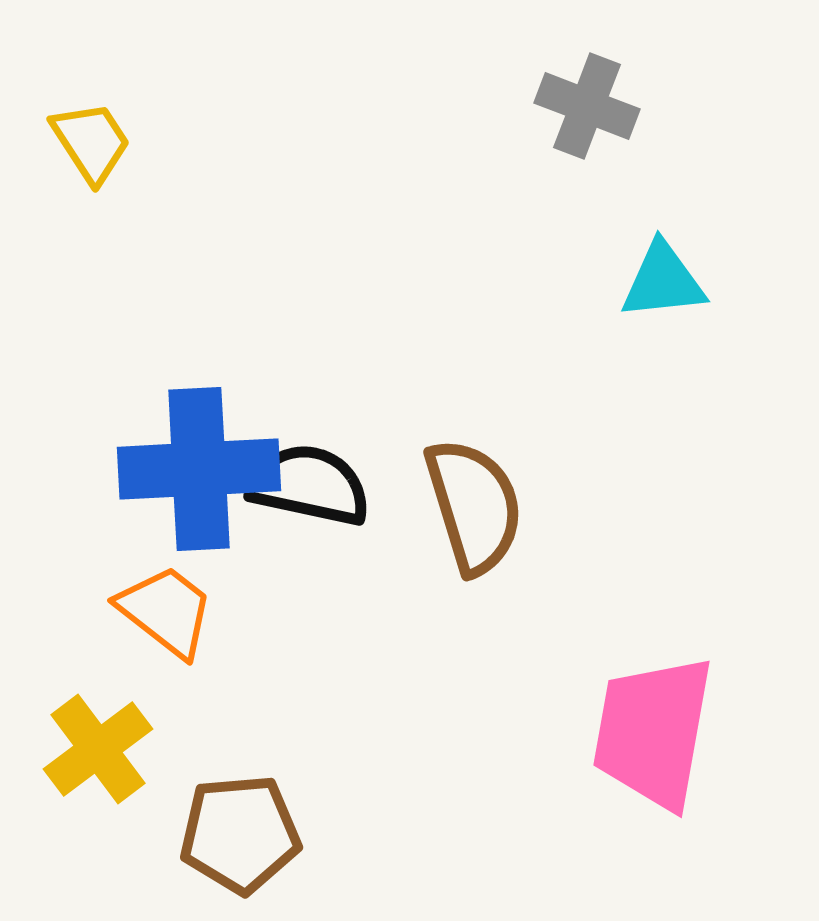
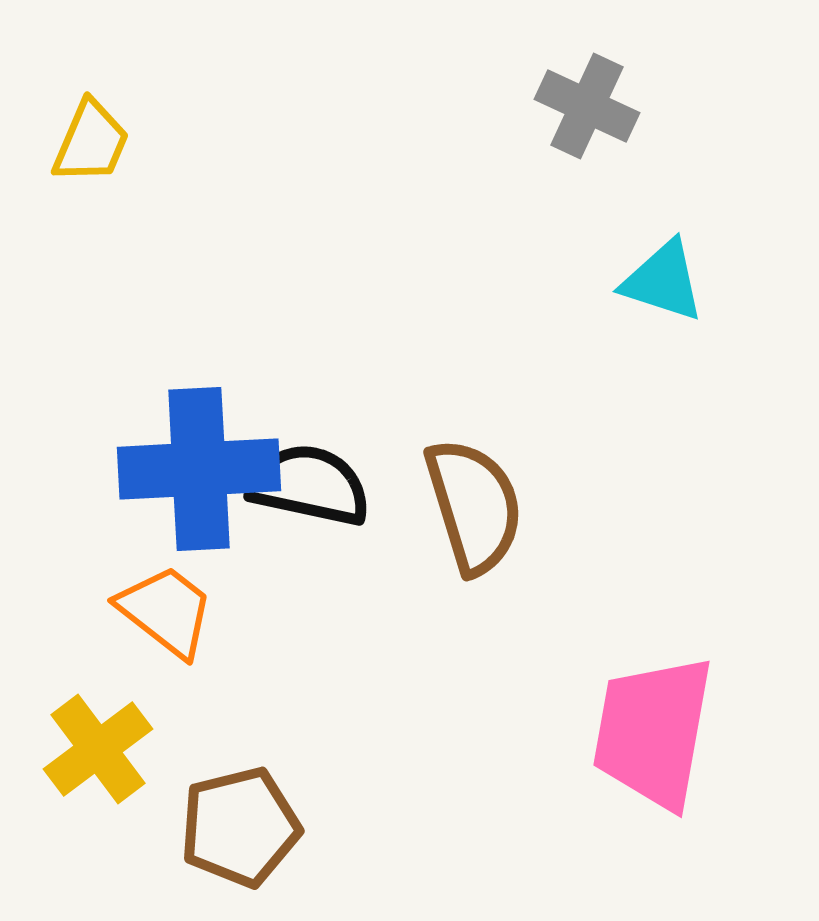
gray cross: rotated 4 degrees clockwise
yellow trapezoid: rotated 56 degrees clockwise
cyan triangle: rotated 24 degrees clockwise
brown pentagon: moved 7 px up; rotated 9 degrees counterclockwise
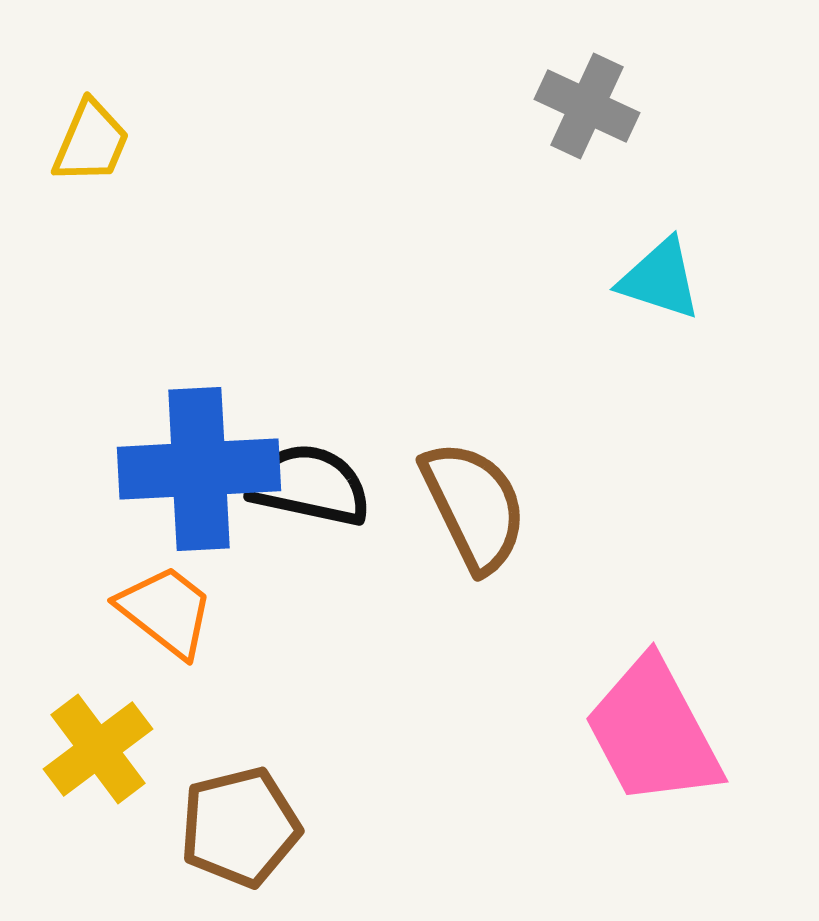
cyan triangle: moved 3 px left, 2 px up
brown semicircle: rotated 9 degrees counterclockwise
pink trapezoid: rotated 38 degrees counterclockwise
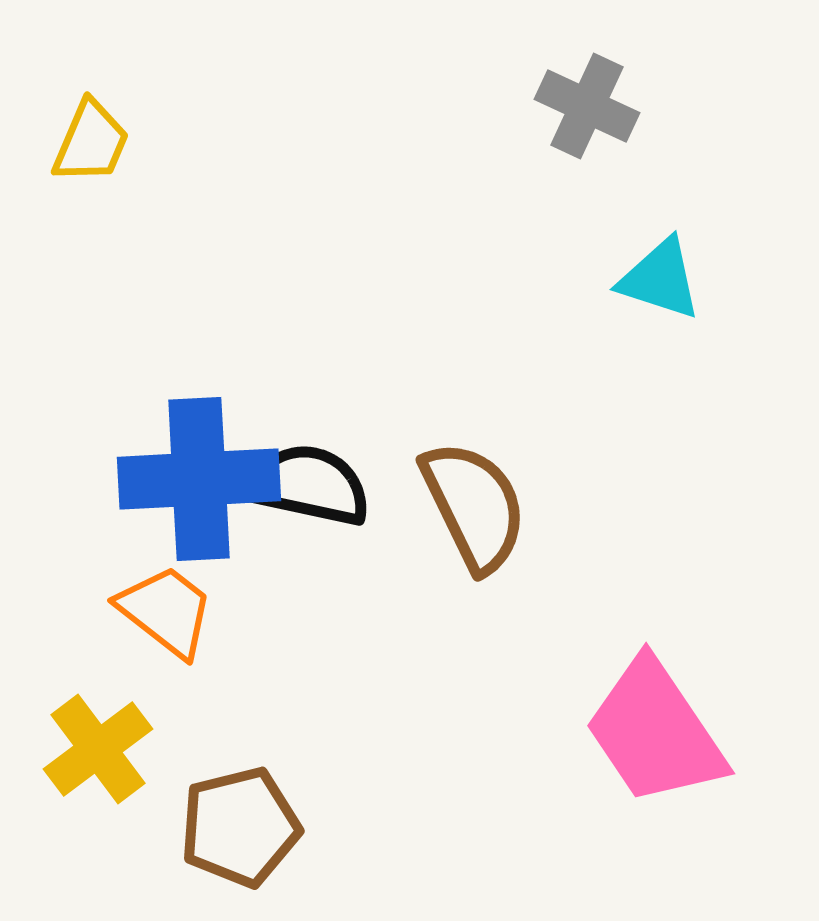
blue cross: moved 10 px down
pink trapezoid: moved 2 px right; rotated 6 degrees counterclockwise
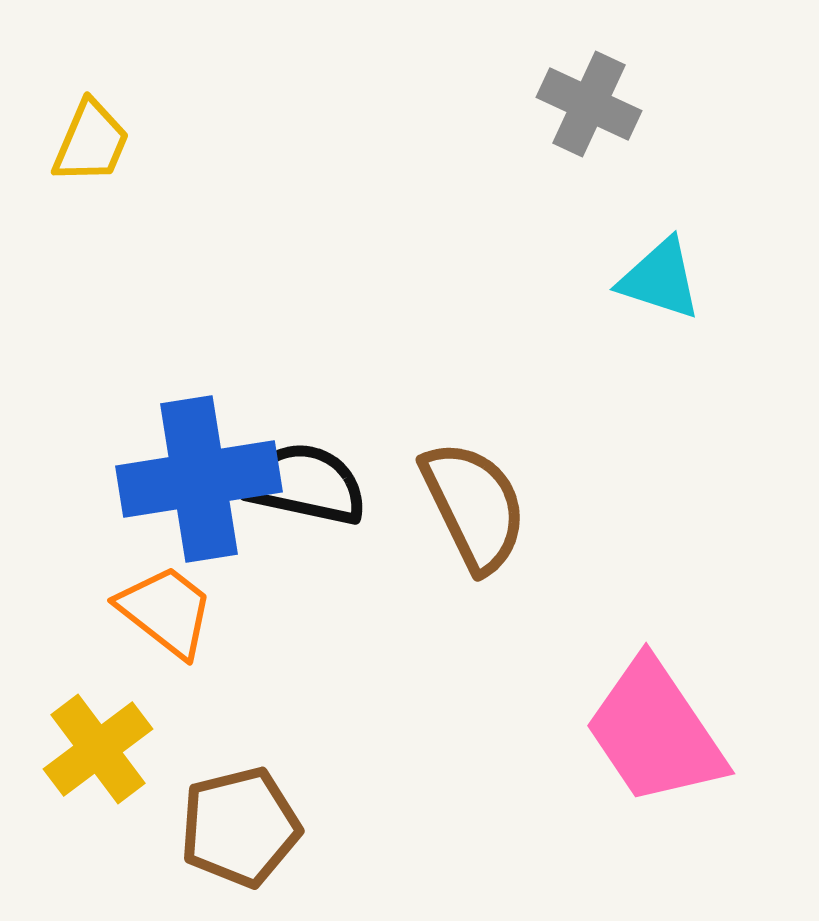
gray cross: moved 2 px right, 2 px up
blue cross: rotated 6 degrees counterclockwise
black semicircle: moved 4 px left, 1 px up
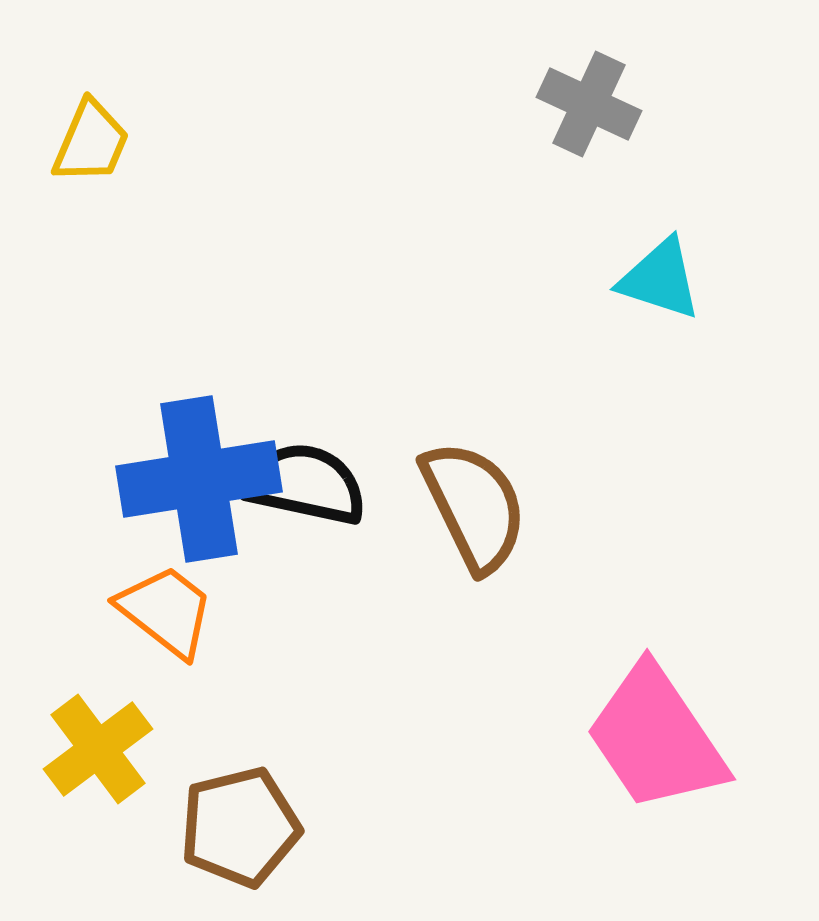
pink trapezoid: moved 1 px right, 6 px down
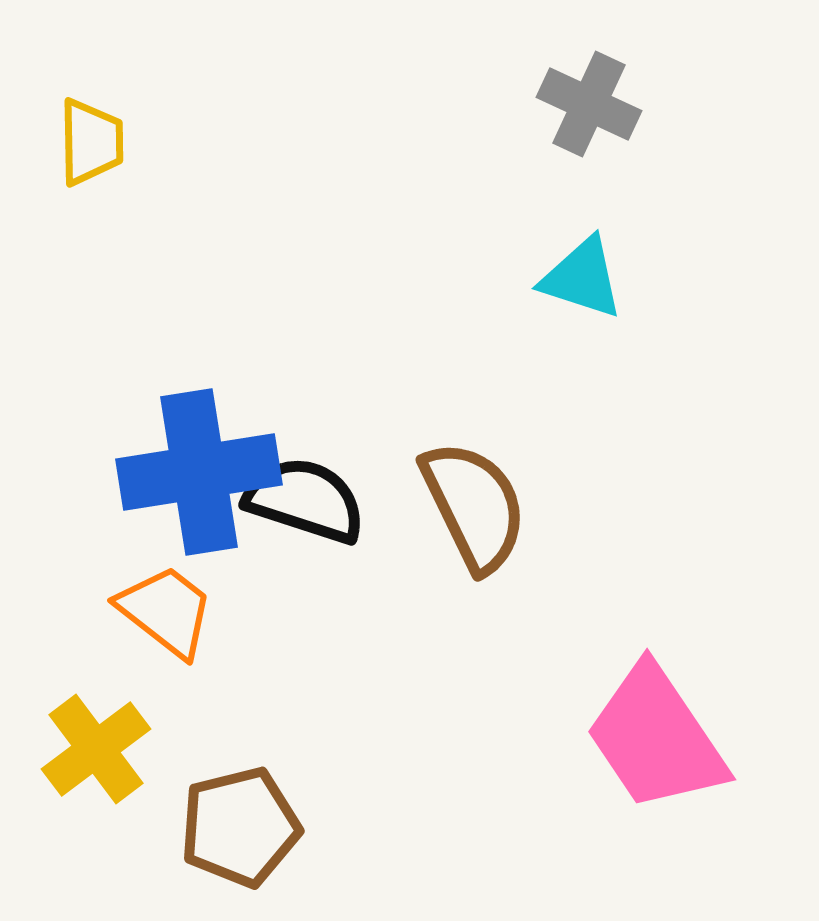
yellow trapezoid: rotated 24 degrees counterclockwise
cyan triangle: moved 78 px left, 1 px up
blue cross: moved 7 px up
black semicircle: moved 16 px down; rotated 6 degrees clockwise
yellow cross: moved 2 px left
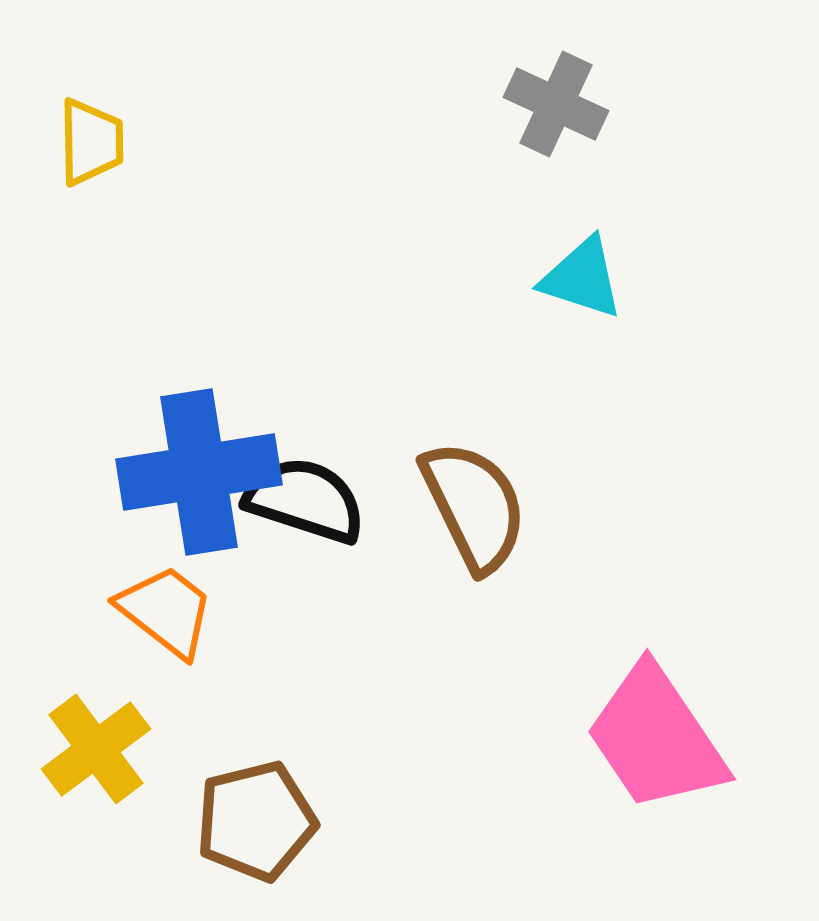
gray cross: moved 33 px left
brown pentagon: moved 16 px right, 6 px up
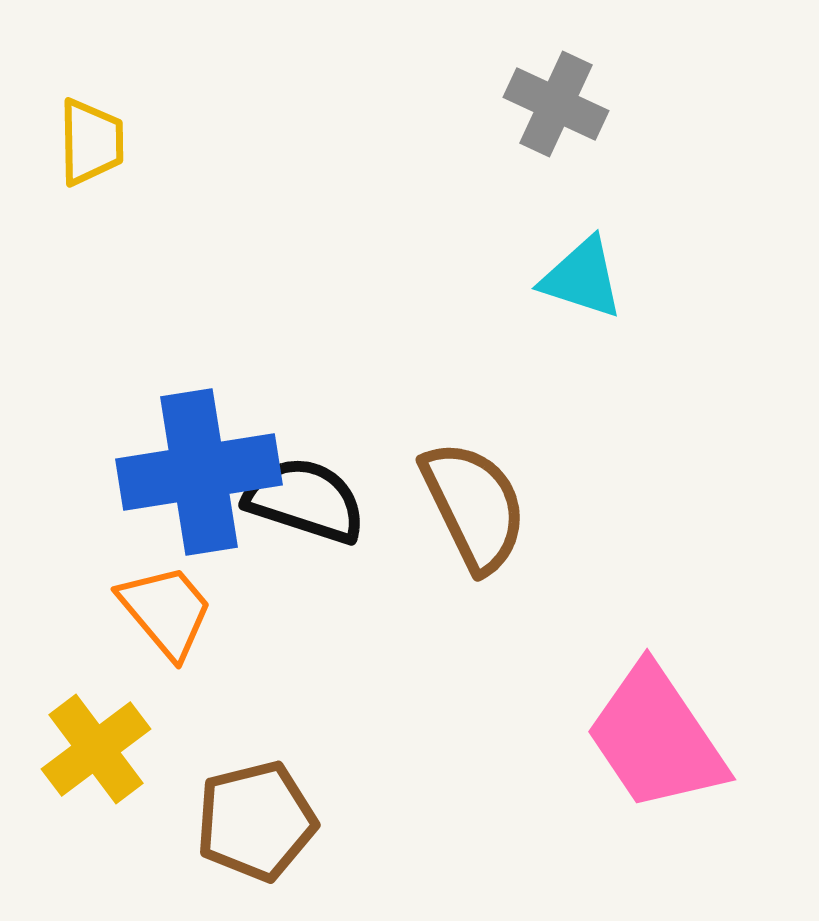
orange trapezoid: rotated 12 degrees clockwise
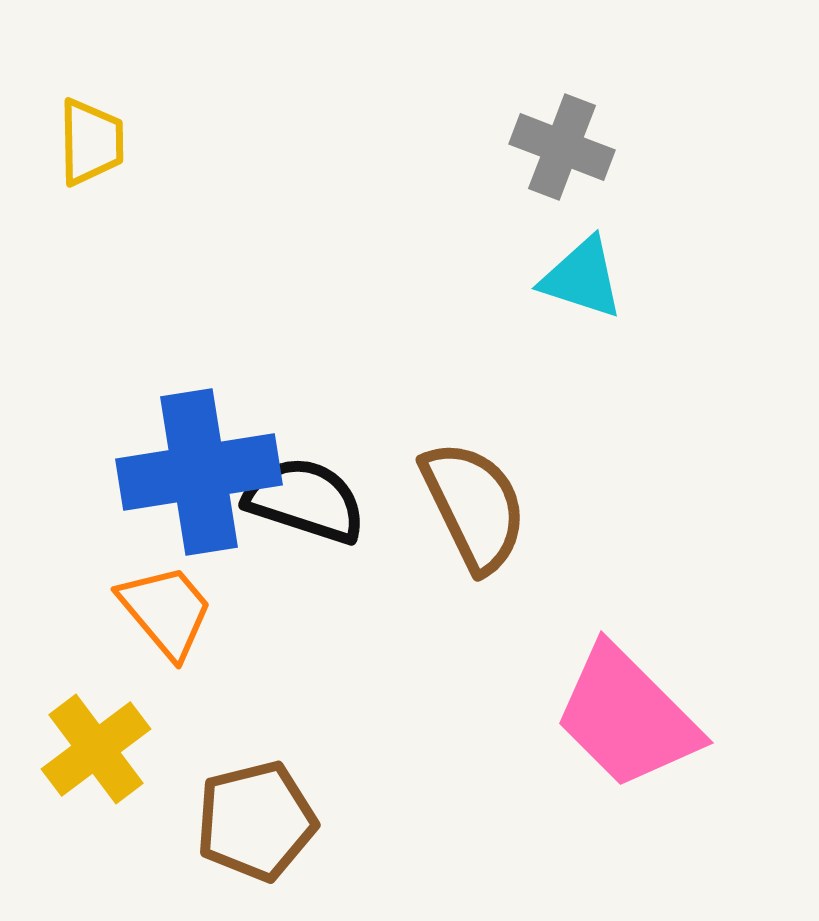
gray cross: moved 6 px right, 43 px down; rotated 4 degrees counterclockwise
pink trapezoid: moved 29 px left, 21 px up; rotated 11 degrees counterclockwise
